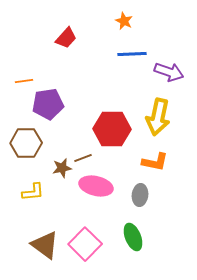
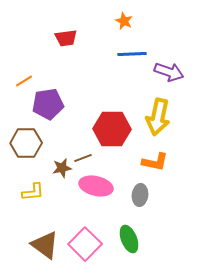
red trapezoid: rotated 40 degrees clockwise
orange line: rotated 24 degrees counterclockwise
green ellipse: moved 4 px left, 2 px down
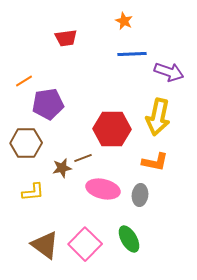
pink ellipse: moved 7 px right, 3 px down
green ellipse: rotated 8 degrees counterclockwise
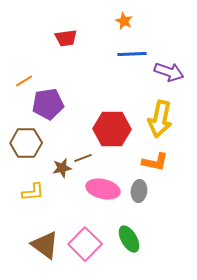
yellow arrow: moved 2 px right, 2 px down
gray ellipse: moved 1 px left, 4 px up
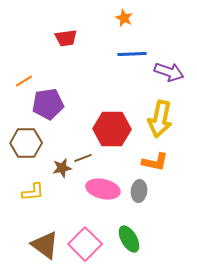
orange star: moved 3 px up
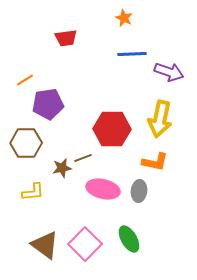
orange line: moved 1 px right, 1 px up
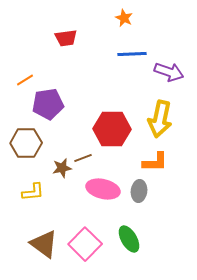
orange L-shape: rotated 12 degrees counterclockwise
brown triangle: moved 1 px left, 1 px up
